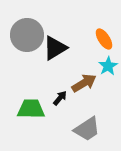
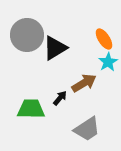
cyan star: moved 4 px up
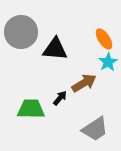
gray circle: moved 6 px left, 3 px up
black triangle: moved 1 px down; rotated 36 degrees clockwise
gray trapezoid: moved 8 px right
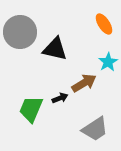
gray circle: moved 1 px left
orange ellipse: moved 15 px up
black triangle: rotated 8 degrees clockwise
black arrow: rotated 28 degrees clockwise
green trapezoid: rotated 68 degrees counterclockwise
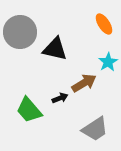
green trapezoid: moved 2 px left, 1 px down; rotated 64 degrees counterclockwise
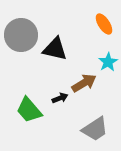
gray circle: moved 1 px right, 3 px down
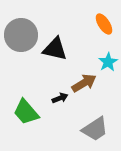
green trapezoid: moved 3 px left, 2 px down
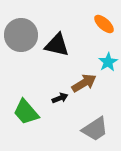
orange ellipse: rotated 15 degrees counterclockwise
black triangle: moved 2 px right, 4 px up
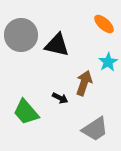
brown arrow: rotated 40 degrees counterclockwise
black arrow: rotated 49 degrees clockwise
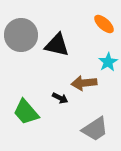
brown arrow: rotated 115 degrees counterclockwise
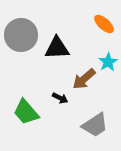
black triangle: moved 3 px down; rotated 16 degrees counterclockwise
brown arrow: moved 4 px up; rotated 35 degrees counterclockwise
gray trapezoid: moved 4 px up
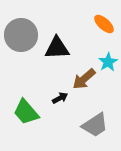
black arrow: rotated 56 degrees counterclockwise
